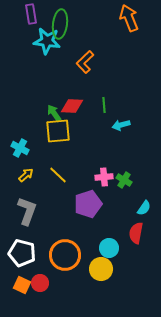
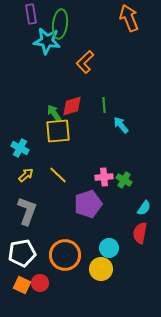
red diamond: rotated 20 degrees counterclockwise
cyan arrow: rotated 66 degrees clockwise
red semicircle: moved 4 px right
white pentagon: rotated 24 degrees counterclockwise
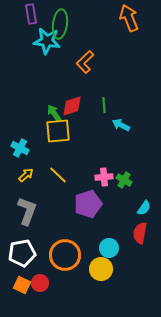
cyan arrow: rotated 24 degrees counterclockwise
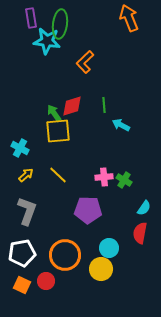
purple rectangle: moved 4 px down
purple pentagon: moved 6 px down; rotated 20 degrees clockwise
red circle: moved 6 px right, 2 px up
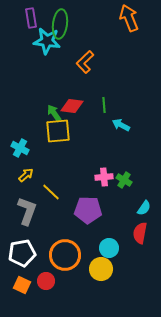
red diamond: rotated 25 degrees clockwise
yellow line: moved 7 px left, 17 px down
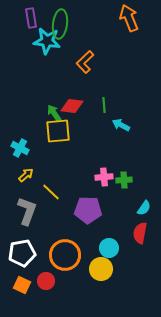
green cross: rotated 35 degrees counterclockwise
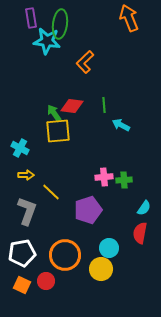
yellow arrow: rotated 42 degrees clockwise
purple pentagon: rotated 20 degrees counterclockwise
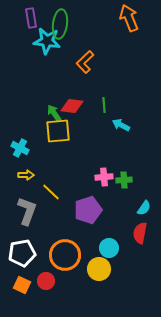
yellow circle: moved 2 px left
